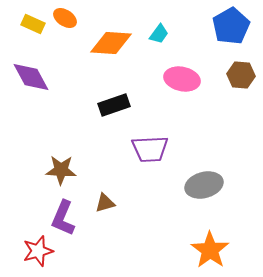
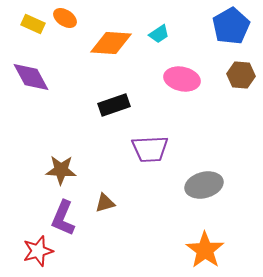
cyan trapezoid: rotated 20 degrees clockwise
orange star: moved 5 px left
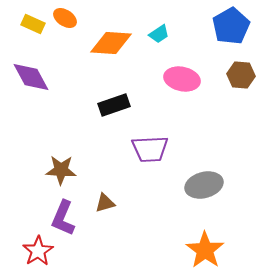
red star: rotated 16 degrees counterclockwise
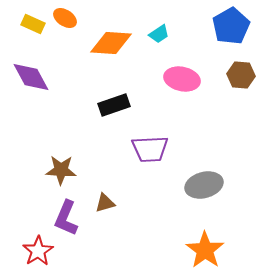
purple L-shape: moved 3 px right
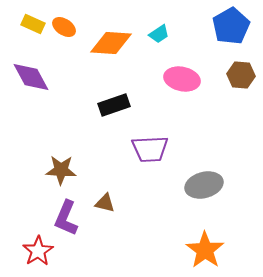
orange ellipse: moved 1 px left, 9 px down
brown triangle: rotated 30 degrees clockwise
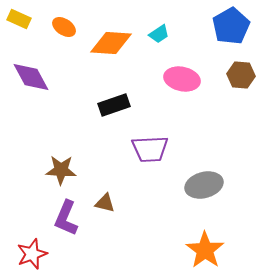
yellow rectangle: moved 14 px left, 5 px up
red star: moved 6 px left, 3 px down; rotated 12 degrees clockwise
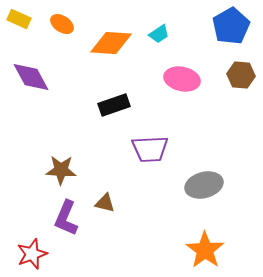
orange ellipse: moved 2 px left, 3 px up
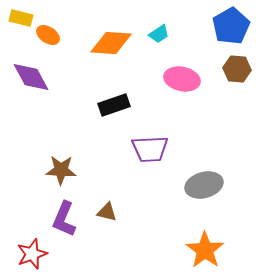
yellow rectangle: moved 2 px right, 1 px up; rotated 10 degrees counterclockwise
orange ellipse: moved 14 px left, 11 px down
brown hexagon: moved 4 px left, 6 px up
brown triangle: moved 2 px right, 9 px down
purple L-shape: moved 2 px left, 1 px down
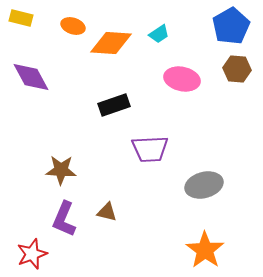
orange ellipse: moved 25 px right, 9 px up; rotated 15 degrees counterclockwise
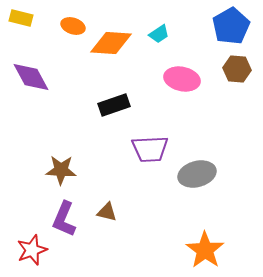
gray ellipse: moved 7 px left, 11 px up
red star: moved 4 px up
